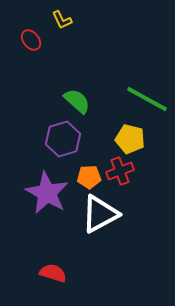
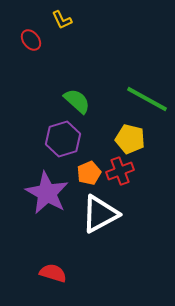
orange pentagon: moved 4 px up; rotated 20 degrees counterclockwise
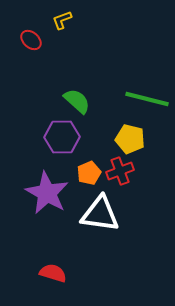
yellow L-shape: rotated 95 degrees clockwise
red ellipse: rotated 10 degrees counterclockwise
green line: rotated 15 degrees counterclockwise
purple hexagon: moved 1 px left, 2 px up; rotated 16 degrees clockwise
white triangle: rotated 36 degrees clockwise
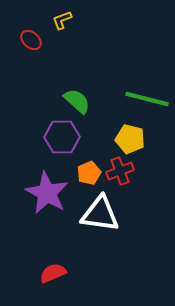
red semicircle: rotated 40 degrees counterclockwise
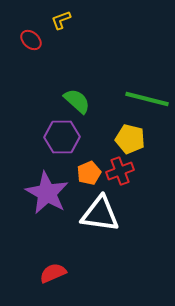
yellow L-shape: moved 1 px left
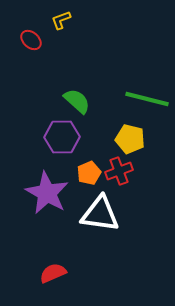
red cross: moved 1 px left
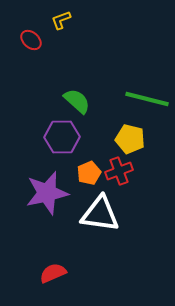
purple star: rotated 30 degrees clockwise
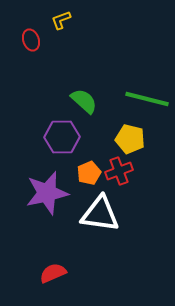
red ellipse: rotated 30 degrees clockwise
green semicircle: moved 7 px right
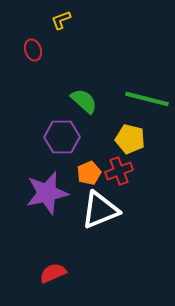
red ellipse: moved 2 px right, 10 px down
white triangle: moved 4 px up; rotated 30 degrees counterclockwise
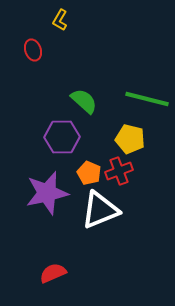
yellow L-shape: moved 1 px left; rotated 40 degrees counterclockwise
orange pentagon: rotated 25 degrees counterclockwise
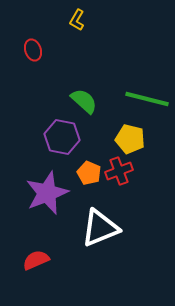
yellow L-shape: moved 17 px right
purple hexagon: rotated 12 degrees clockwise
purple star: rotated 9 degrees counterclockwise
white triangle: moved 18 px down
red semicircle: moved 17 px left, 13 px up
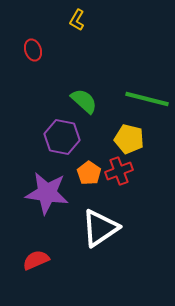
yellow pentagon: moved 1 px left
orange pentagon: rotated 10 degrees clockwise
purple star: rotated 30 degrees clockwise
white triangle: rotated 12 degrees counterclockwise
